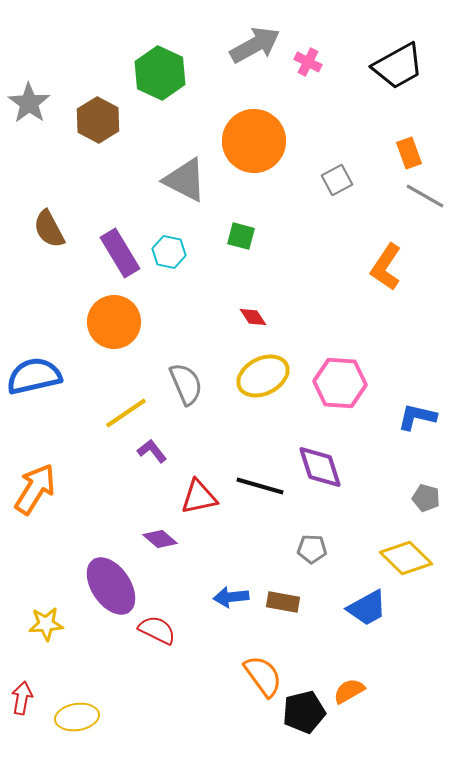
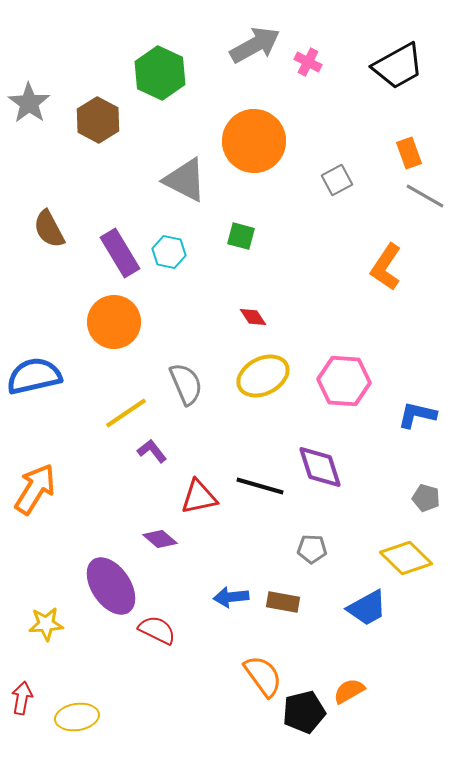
pink hexagon at (340, 383): moved 4 px right, 2 px up
blue L-shape at (417, 417): moved 2 px up
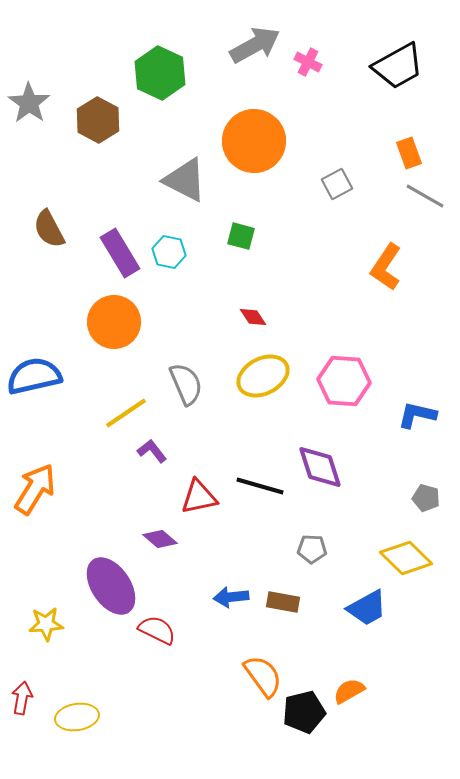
gray square at (337, 180): moved 4 px down
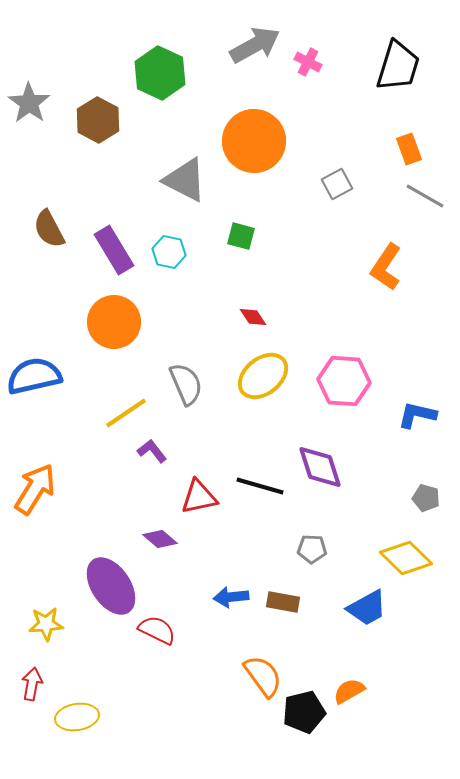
black trapezoid at (398, 66): rotated 44 degrees counterclockwise
orange rectangle at (409, 153): moved 4 px up
purple rectangle at (120, 253): moved 6 px left, 3 px up
yellow ellipse at (263, 376): rotated 12 degrees counterclockwise
red arrow at (22, 698): moved 10 px right, 14 px up
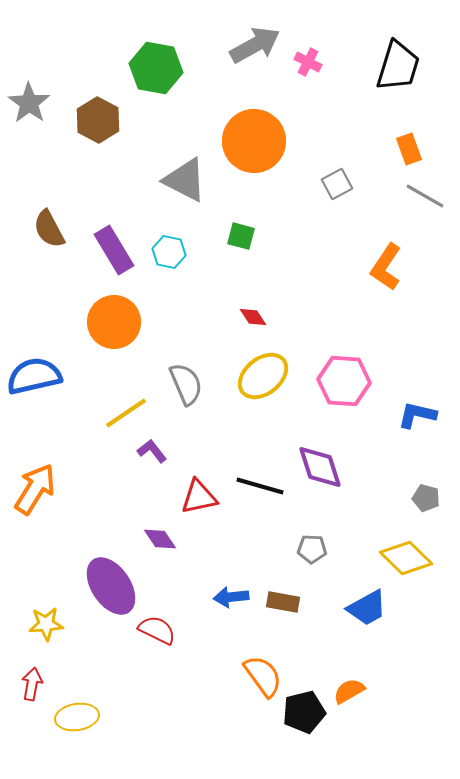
green hexagon at (160, 73): moved 4 px left, 5 px up; rotated 15 degrees counterclockwise
purple diamond at (160, 539): rotated 16 degrees clockwise
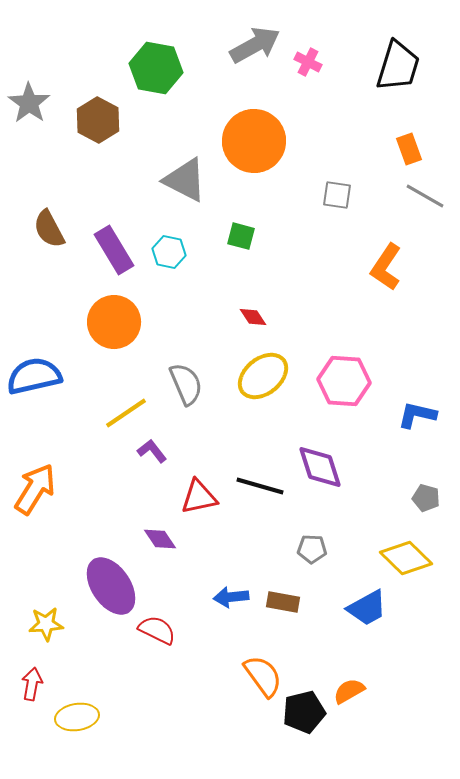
gray square at (337, 184): moved 11 px down; rotated 36 degrees clockwise
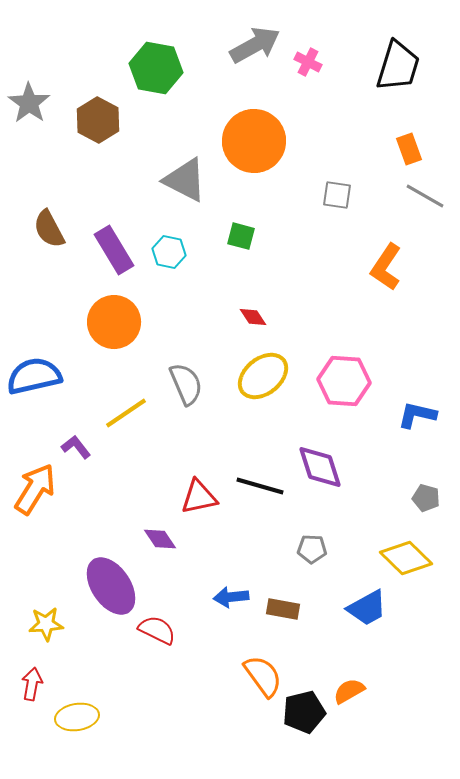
purple L-shape at (152, 451): moved 76 px left, 4 px up
brown rectangle at (283, 602): moved 7 px down
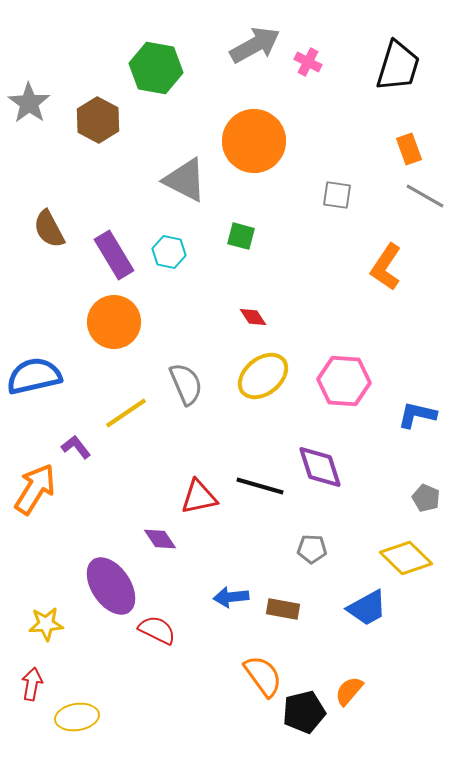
purple rectangle at (114, 250): moved 5 px down
gray pentagon at (426, 498): rotated 8 degrees clockwise
orange semicircle at (349, 691): rotated 20 degrees counterclockwise
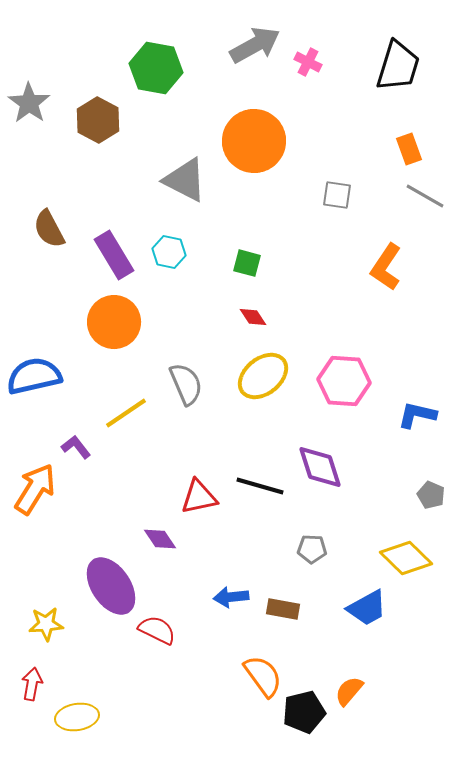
green square at (241, 236): moved 6 px right, 27 px down
gray pentagon at (426, 498): moved 5 px right, 3 px up
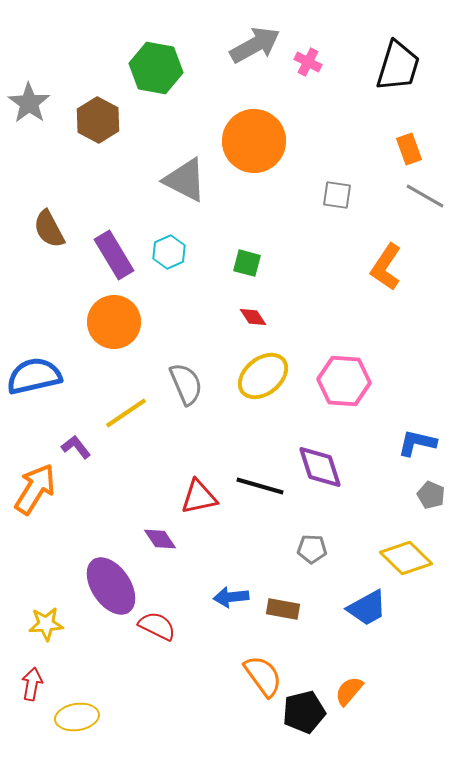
cyan hexagon at (169, 252): rotated 24 degrees clockwise
blue L-shape at (417, 415): moved 28 px down
red semicircle at (157, 630): moved 4 px up
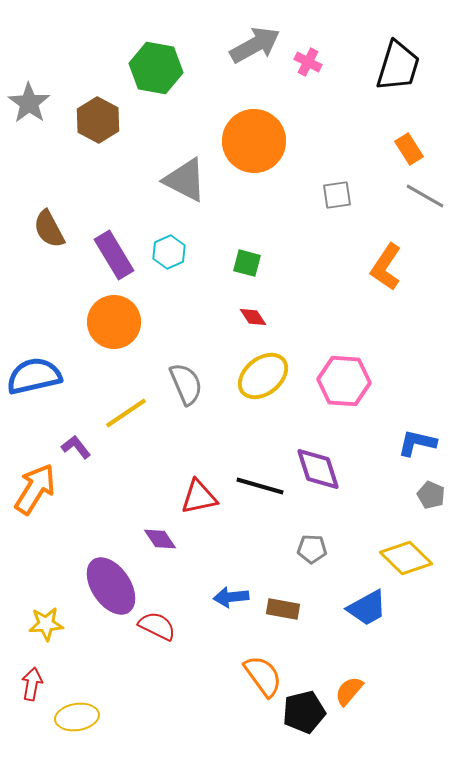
orange rectangle at (409, 149): rotated 12 degrees counterclockwise
gray square at (337, 195): rotated 16 degrees counterclockwise
purple diamond at (320, 467): moved 2 px left, 2 px down
